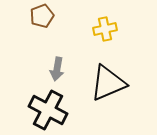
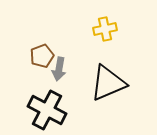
brown pentagon: moved 40 px down
gray arrow: moved 2 px right
black cross: moved 1 px left
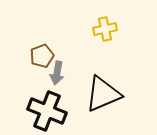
gray arrow: moved 2 px left, 4 px down
black triangle: moved 5 px left, 11 px down
black cross: moved 1 px down; rotated 6 degrees counterclockwise
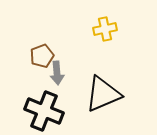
gray arrow: rotated 15 degrees counterclockwise
black cross: moved 3 px left
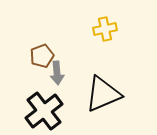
black cross: rotated 30 degrees clockwise
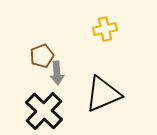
black cross: rotated 9 degrees counterclockwise
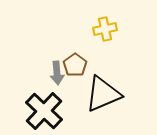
brown pentagon: moved 33 px right, 9 px down; rotated 15 degrees counterclockwise
